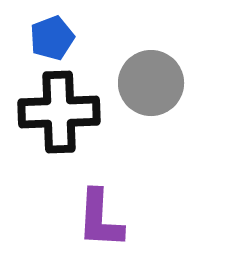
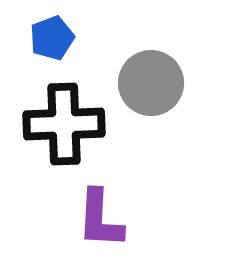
black cross: moved 5 px right, 12 px down
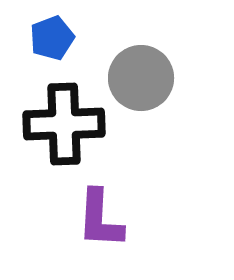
gray circle: moved 10 px left, 5 px up
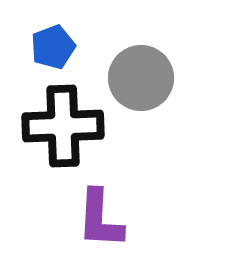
blue pentagon: moved 1 px right, 9 px down
black cross: moved 1 px left, 2 px down
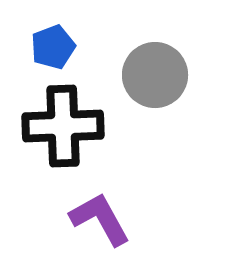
gray circle: moved 14 px right, 3 px up
purple L-shape: rotated 148 degrees clockwise
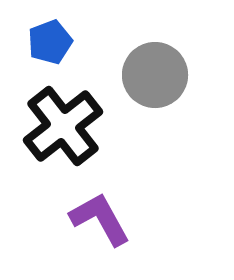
blue pentagon: moved 3 px left, 5 px up
black cross: rotated 36 degrees counterclockwise
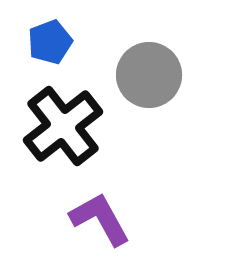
gray circle: moved 6 px left
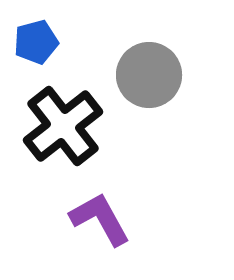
blue pentagon: moved 14 px left; rotated 6 degrees clockwise
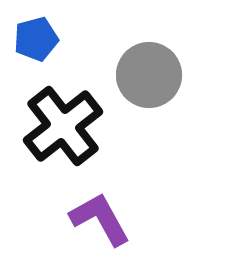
blue pentagon: moved 3 px up
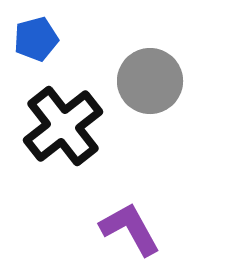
gray circle: moved 1 px right, 6 px down
purple L-shape: moved 30 px right, 10 px down
